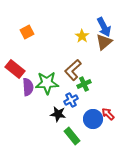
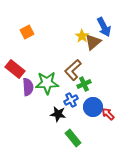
brown triangle: moved 11 px left
blue circle: moved 12 px up
green rectangle: moved 1 px right, 2 px down
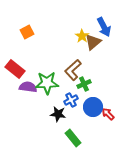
purple semicircle: rotated 78 degrees counterclockwise
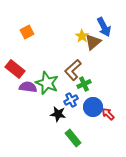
green star: rotated 25 degrees clockwise
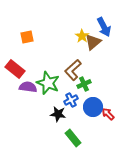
orange square: moved 5 px down; rotated 16 degrees clockwise
green star: moved 1 px right
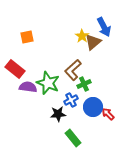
black star: rotated 14 degrees counterclockwise
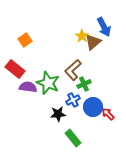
orange square: moved 2 px left, 3 px down; rotated 24 degrees counterclockwise
blue cross: moved 2 px right
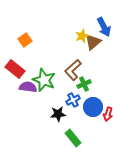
yellow star: rotated 16 degrees clockwise
green star: moved 4 px left, 3 px up
red arrow: rotated 120 degrees counterclockwise
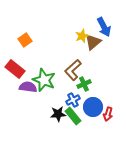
green rectangle: moved 22 px up
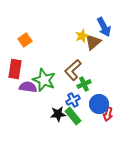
red rectangle: rotated 60 degrees clockwise
blue circle: moved 6 px right, 3 px up
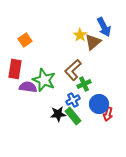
yellow star: moved 2 px left, 1 px up; rotated 16 degrees counterclockwise
